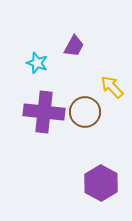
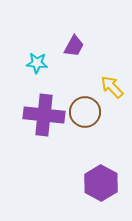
cyan star: rotated 15 degrees counterclockwise
purple cross: moved 3 px down
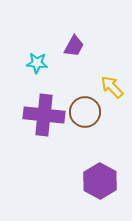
purple hexagon: moved 1 px left, 2 px up
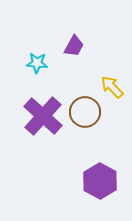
purple cross: moved 1 px left, 1 px down; rotated 36 degrees clockwise
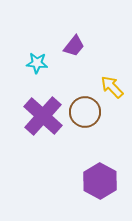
purple trapezoid: rotated 10 degrees clockwise
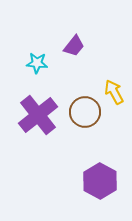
yellow arrow: moved 2 px right, 5 px down; rotated 15 degrees clockwise
purple cross: moved 5 px left, 1 px up; rotated 9 degrees clockwise
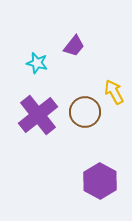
cyan star: rotated 10 degrees clockwise
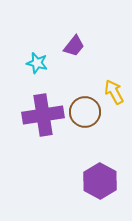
purple cross: moved 5 px right; rotated 30 degrees clockwise
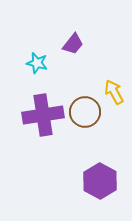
purple trapezoid: moved 1 px left, 2 px up
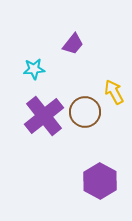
cyan star: moved 3 px left, 6 px down; rotated 20 degrees counterclockwise
purple cross: moved 1 px right, 1 px down; rotated 30 degrees counterclockwise
